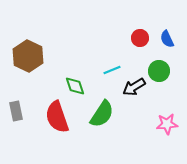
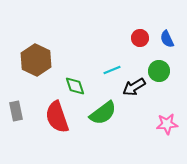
brown hexagon: moved 8 px right, 4 px down
green semicircle: moved 1 px right, 1 px up; rotated 20 degrees clockwise
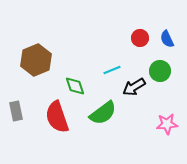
brown hexagon: rotated 12 degrees clockwise
green circle: moved 1 px right
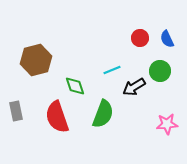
brown hexagon: rotated 8 degrees clockwise
green semicircle: moved 1 px down; rotated 32 degrees counterclockwise
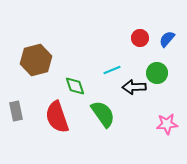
blue semicircle: rotated 66 degrees clockwise
green circle: moved 3 px left, 2 px down
black arrow: rotated 30 degrees clockwise
green semicircle: rotated 56 degrees counterclockwise
